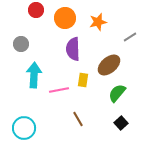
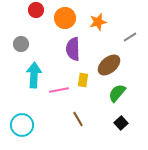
cyan circle: moved 2 px left, 3 px up
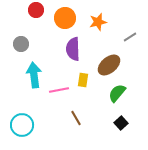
cyan arrow: rotated 10 degrees counterclockwise
brown line: moved 2 px left, 1 px up
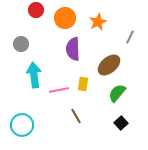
orange star: rotated 12 degrees counterclockwise
gray line: rotated 32 degrees counterclockwise
yellow rectangle: moved 4 px down
brown line: moved 2 px up
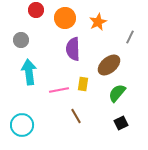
gray circle: moved 4 px up
cyan arrow: moved 5 px left, 3 px up
black square: rotated 16 degrees clockwise
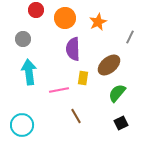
gray circle: moved 2 px right, 1 px up
yellow rectangle: moved 6 px up
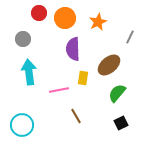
red circle: moved 3 px right, 3 px down
